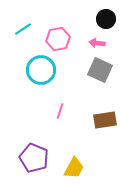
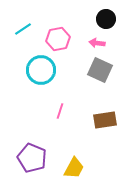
purple pentagon: moved 2 px left
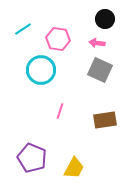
black circle: moved 1 px left
pink hexagon: rotated 20 degrees clockwise
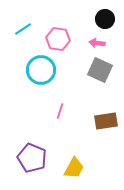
brown rectangle: moved 1 px right, 1 px down
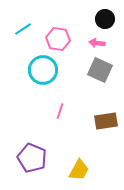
cyan circle: moved 2 px right
yellow trapezoid: moved 5 px right, 2 px down
